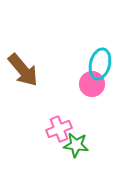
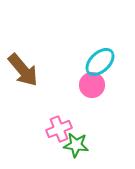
cyan ellipse: moved 2 px up; rotated 32 degrees clockwise
pink circle: moved 1 px down
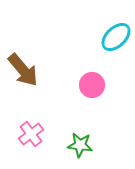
cyan ellipse: moved 16 px right, 25 px up
pink cross: moved 28 px left, 5 px down; rotated 15 degrees counterclockwise
green star: moved 4 px right
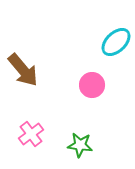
cyan ellipse: moved 5 px down
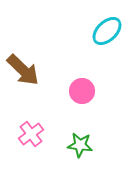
cyan ellipse: moved 9 px left, 11 px up
brown arrow: rotated 6 degrees counterclockwise
pink circle: moved 10 px left, 6 px down
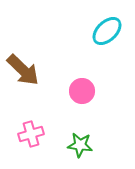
pink cross: rotated 20 degrees clockwise
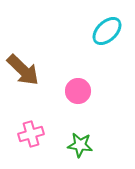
pink circle: moved 4 px left
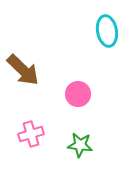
cyan ellipse: rotated 56 degrees counterclockwise
pink circle: moved 3 px down
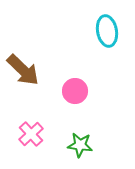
pink circle: moved 3 px left, 3 px up
pink cross: rotated 25 degrees counterclockwise
